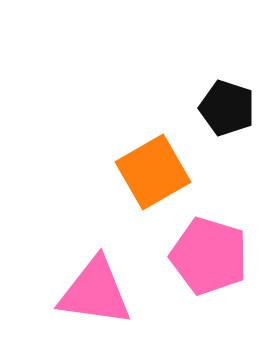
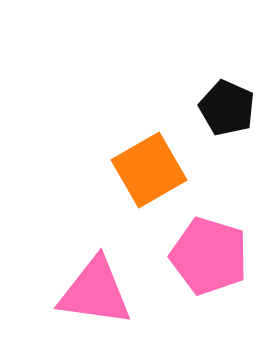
black pentagon: rotated 6 degrees clockwise
orange square: moved 4 px left, 2 px up
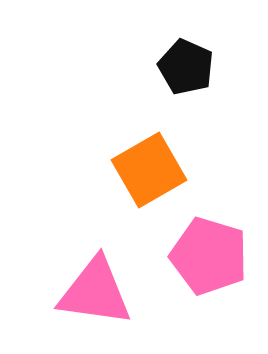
black pentagon: moved 41 px left, 41 px up
